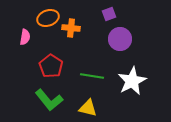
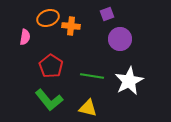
purple square: moved 2 px left
orange cross: moved 2 px up
white star: moved 3 px left
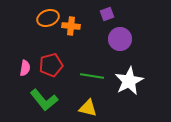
pink semicircle: moved 31 px down
red pentagon: moved 1 px up; rotated 25 degrees clockwise
green L-shape: moved 5 px left
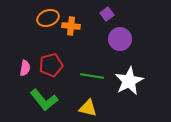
purple square: rotated 16 degrees counterclockwise
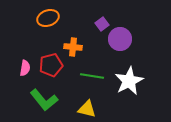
purple square: moved 5 px left, 10 px down
orange cross: moved 2 px right, 21 px down
yellow triangle: moved 1 px left, 1 px down
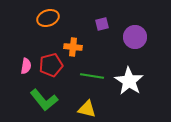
purple square: rotated 24 degrees clockwise
purple circle: moved 15 px right, 2 px up
pink semicircle: moved 1 px right, 2 px up
white star: rotated 12 degrees counterclockwise
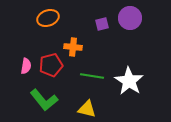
purple circle: moved 5 px left, 19 px up
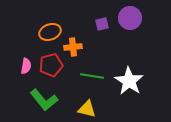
orange ellipse: moved 2 px right, 14 px down
orange cross: rotated 12 degrees counterclockwise
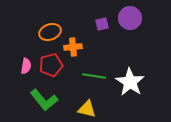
green line: moved 2 px right
white star: moved 1 px right, 1 px down
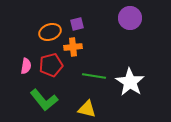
purple square: moved 25 px left
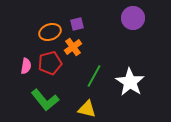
purple circle: moved 3 px right
orange cross: rotated 30 degrees counterclockwise
red pentagon: moved 1 px left, 2 px up
green line: rotated 70 degrees counterclockwise
green L-shape: moved 1 px right
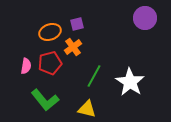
purple circle: moved 12 px right
